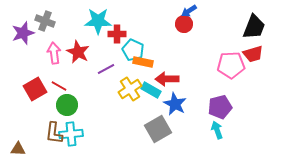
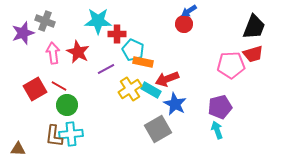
pink arrow: moved 1 px left
red arrow: rotated 20 degrees counterclockwise
brown L-shape: moved 3 px down
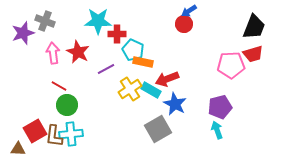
red square: moved 42 px down
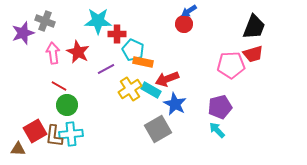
cyan arrow: rotated 24 degrees counterclockwise
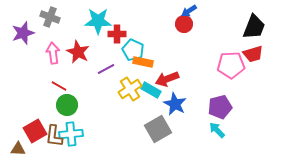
gray cross: moved 5 px right, 4 px up
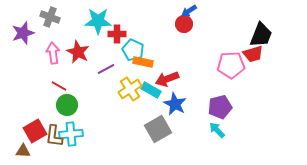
black trapezoid: moved 7 px right, 8 px down
brown triangle: moved 5 px right, 2 px down
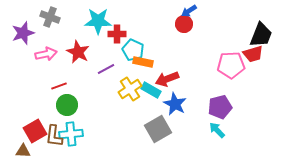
pink arrow: moved 7 px left, 1 px down; rotated 85 degrees clockwise
red line: rotated 49 degrees counterclockwise
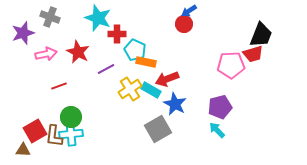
cyan star: moved 3 px up; rotated 20 degrees clockwise
cyan pentagon: moved 2 px right
orange rectangle: moved 3 px right
green circle: moved 4 px right, 12 px down
brown triangle: moved 1 px up
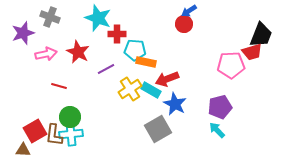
cyan pentagon: rotated 20 degrees counterclockwise
red trapezoid: moved 1 px left, 2 px up
red line: rotated 35 degrees clockwise
green circle: moved 1 px left
brown L-shape: moved 1 px up
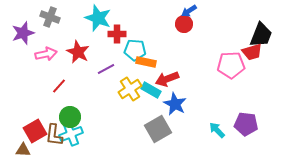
red line: rotated 63 degrees counterclockwise
purple pentagon: moved 26 px right, 17 px down; rotated 20 degrees clockwise
cyan cross: rotated 15 degrees counterclockwise
